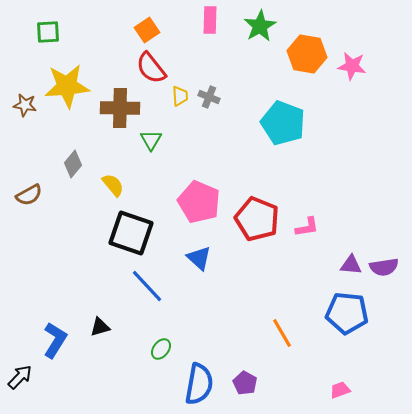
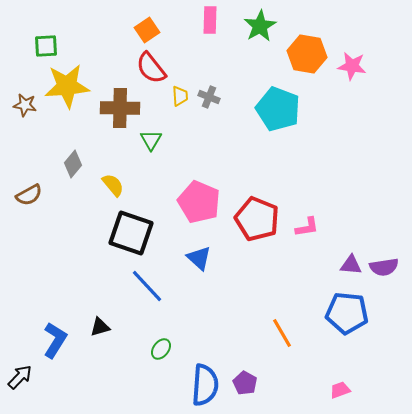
green square: moved 2 px left, 14 px down
cyan pentagon: moved 5 px left, 14 px up
blue semicircle: moved 6 px right, 1 px down; rotated 6 degrees counterclockwise
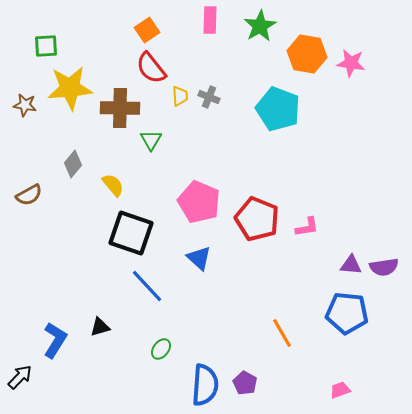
pink star: moved 1 px left, 3 px up
yellow star: moved 3 px right, 2 px down
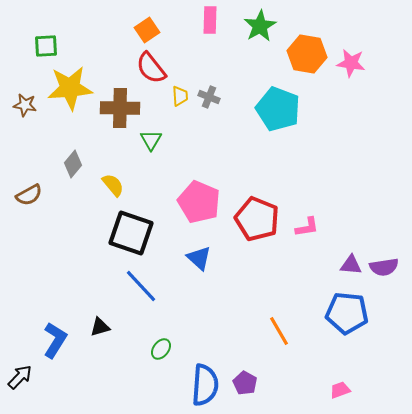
blue line: moved 6 px left
orange line: moved 3 px left, 2 px up
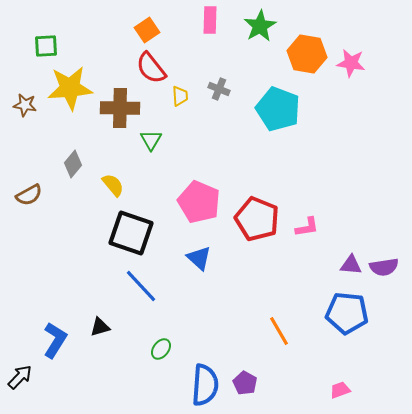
gray cross: moved 10 px right, 8 px up
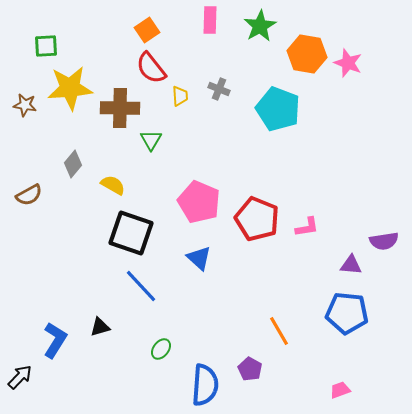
pink star: moved 3 px left; rotated 12 degrees clockwise
yellow semicircle: rotated 20 degrees counterclockwise
purple semicircle: moved 26 px up
purple pentagon: moved 5 px right, 14 px up
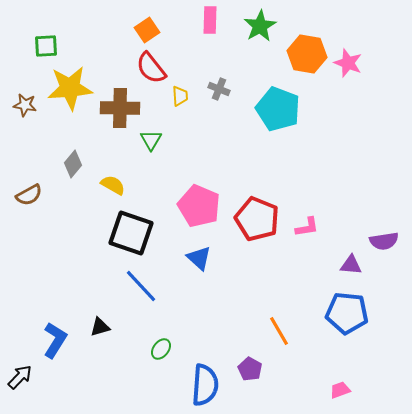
pink pentagon: moved 4 px down
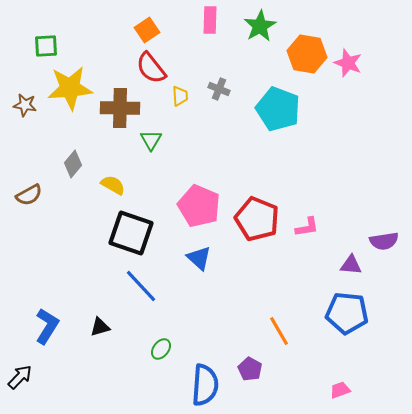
blue L-shape: moved 8 px left, 14 px up
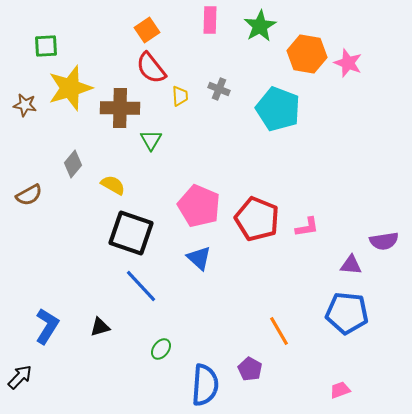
yellow star: rotated 12 degrees counterclockwise
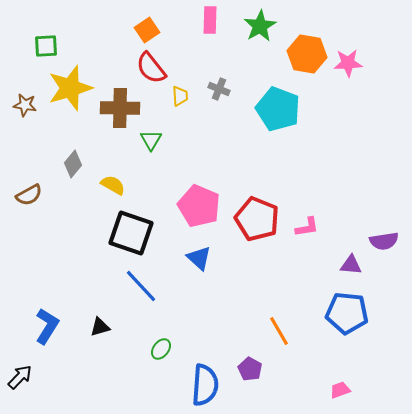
pink star: rotated 24 degrees counterclockwise
